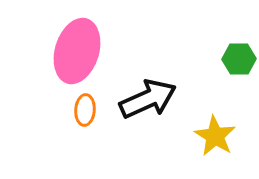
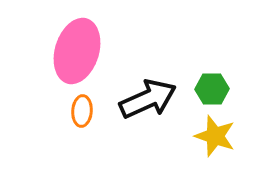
green hexagon: moved 27 px left, 30 px down
orange ellipse: moved 3 px left, 1 px down
yellow star: rotated 12 degrees counterclockwise
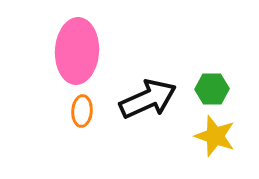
pink ellipse: rotated 14 degrees counterclockwise
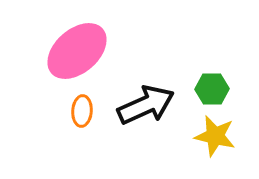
pink ellipse: rotated 46 degrees clockwise
black arrow: moved 2 px left, 6 px down
yellow star: rotated 6 degrees counterclockwise
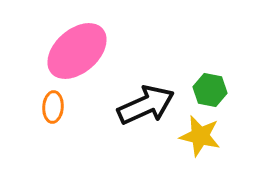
green hexagon: moved 2 px left, 1 px down; rotated 12 degrees clockwise
orange ellipse: moved 29 px left, 4 px up
yellow star: moved 15 px left
